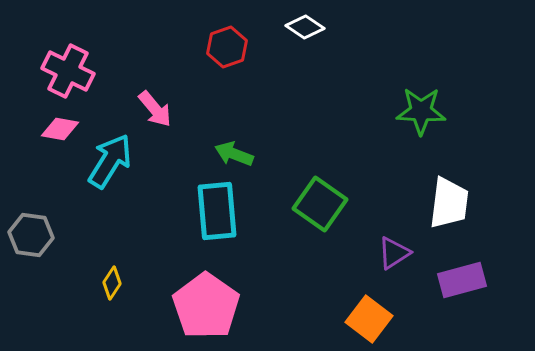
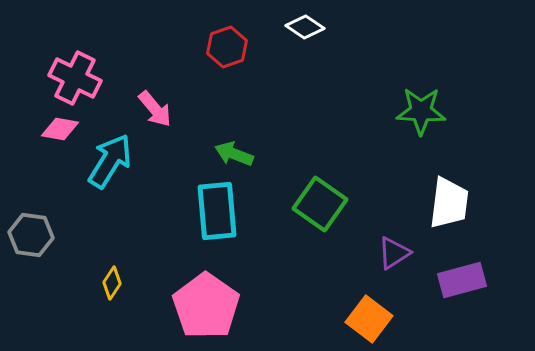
pink cross: moved 7 px right, 7 px down
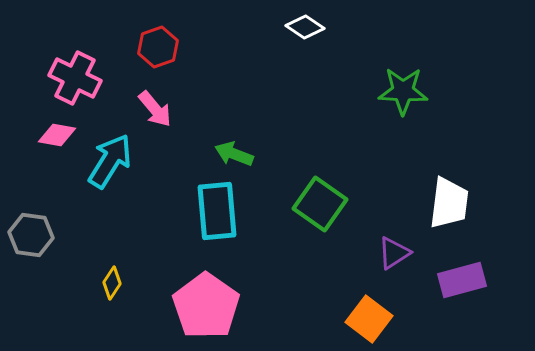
red hexagon: moved 69 px left
green star: moved 18 px left, 20 px up
pink diamond: moved 3 px left, 6 px down
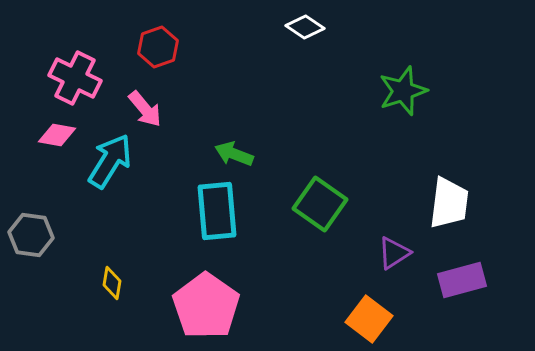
green star: rotated 21 degrees counterclockwise
pink arrow: moved 10 px left
yellow diamond: rotated 24 degrees counterclockwise
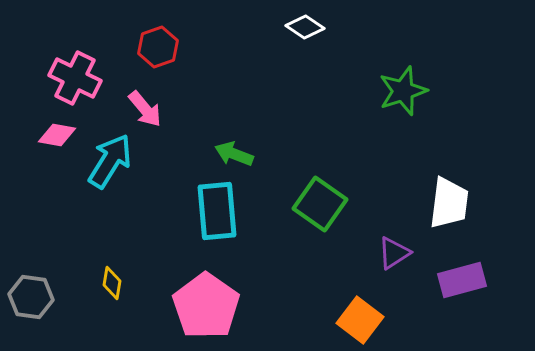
gray hexagon: moved 62 px down
orange square: moved 9 px left, 1 px down
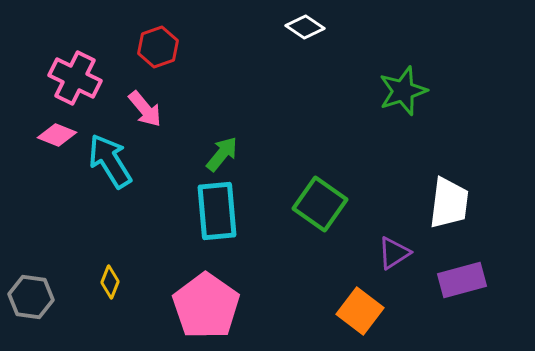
pink diamond: rotated 12 degrees clockwise
green arrow: moved 12 px left; rotated 108 degrees clockwise
cyan arrow: rotated 64 degrees counterclockwise
yellow diamond: moved 2 px left, 1 px up; rotated 12 degrees clockwise
orange square: moved 9 px up
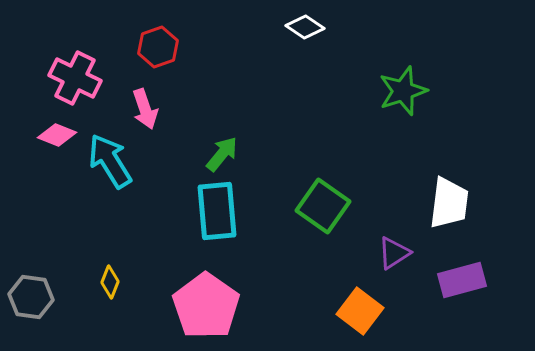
pink arrow: rotated 21 degrees clockwise
green square: moved 3 px right, 2 px down
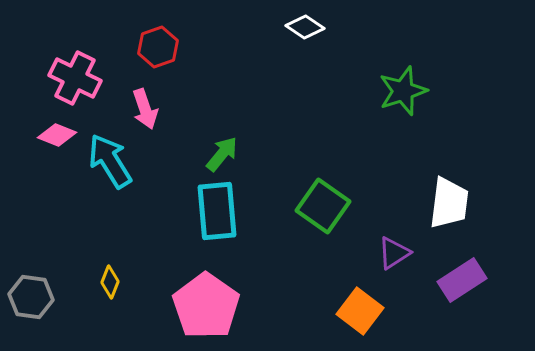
purple rectangle: rotated 18 degrees counterclockwise
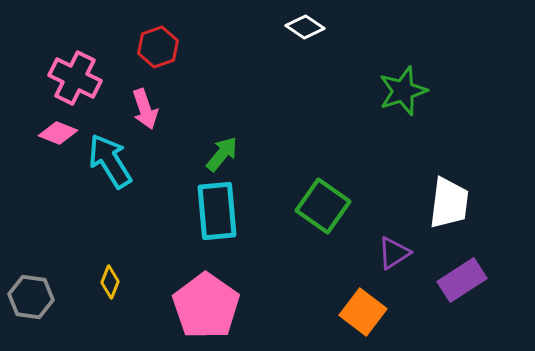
pink diamond: moved 1 px right, 2 px up
orange square: moved 3 px right, 1 px down
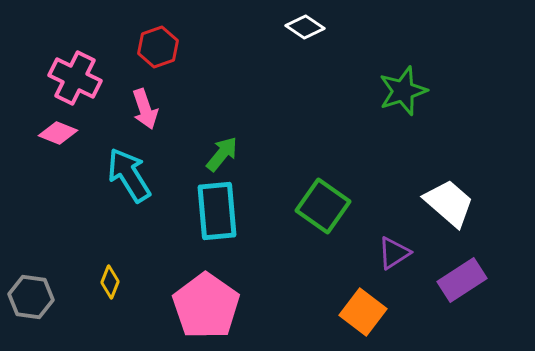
cyan arrow: moved 19 px right, 14 px down
white trapezoid: rotated 56 degrees counterclockwise
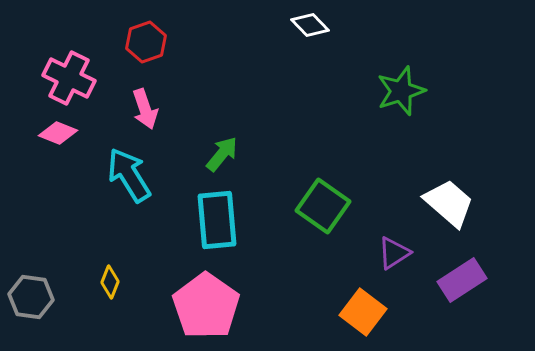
white diamond: moved 5 px right, 2 px up; rotated 12 degrees clockwise
red hexagon: moved 12 px left, 5 px up
pink cross: moved 6 px left
green star: moved 2 px left
cyan rectangle: moved 9 px down
